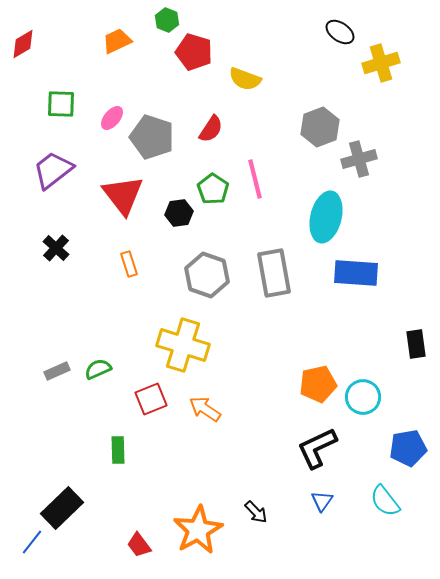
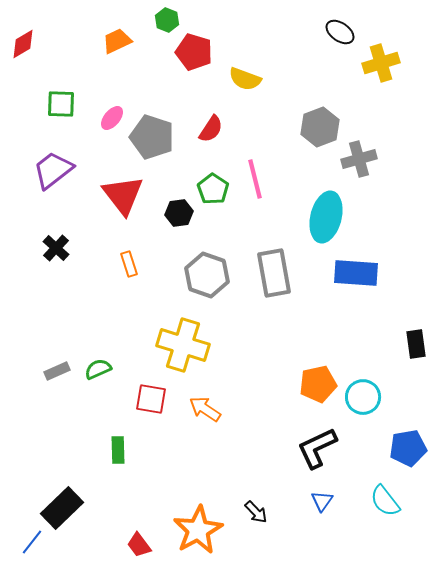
red square at (151, 399): rotated 32 degrees clockwise
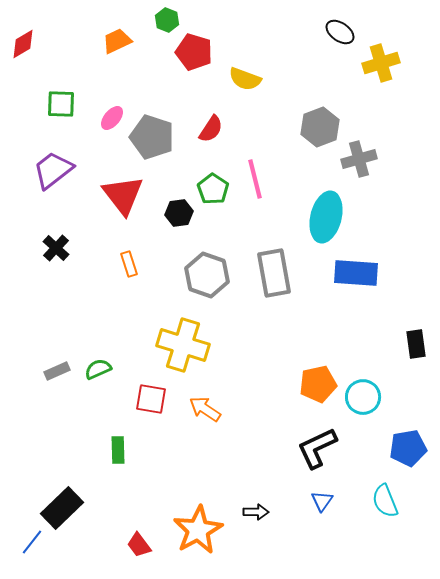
cyan semicircle at (385, 501): rotated 16 degrees clockwise
black arrow at (256, 512): rotated 45 degrees counterclockwise
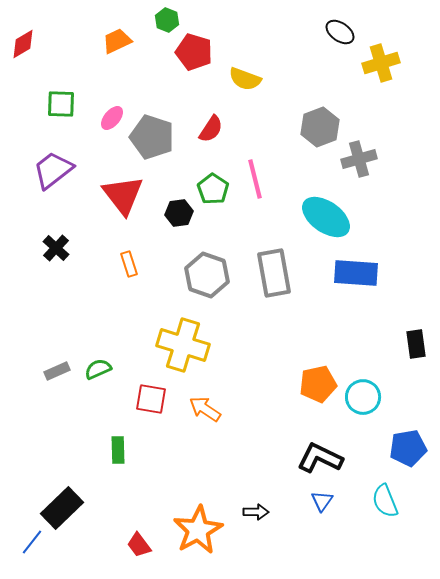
cyan ellipse at (326, 217): rotated 69 degrees counterclockwise
black L-shape at (317, 448): moved 3 px right, 10 px down; rotated 51 degrees clockwise
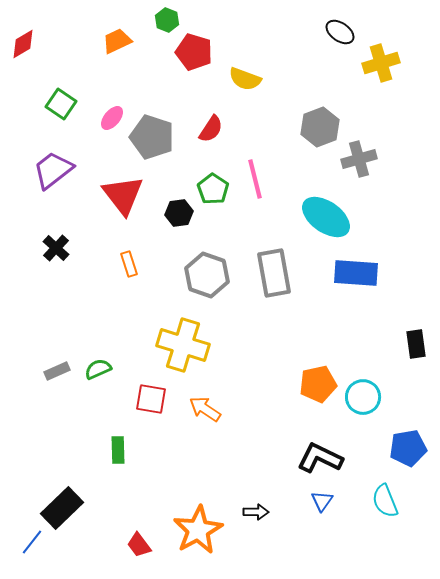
green square at (61, 104): rotated 32 degrees clockwise
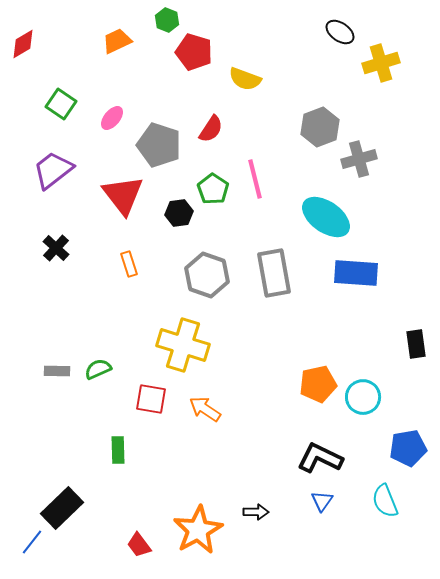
gray pentagon at (152, 137): moved 7 px right, 8 px down
gray rectangle at (57, 371): rotated 25 degrees clockwise
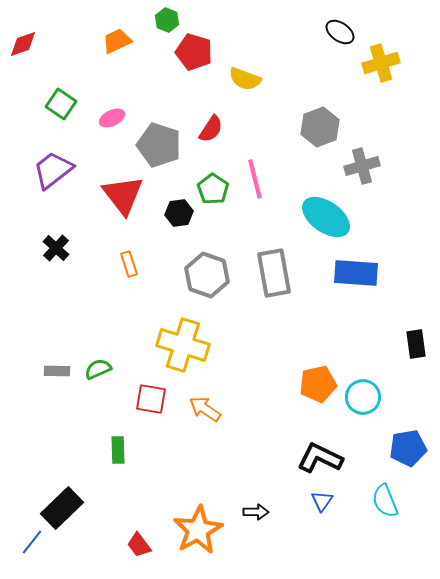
red diamond at (23, 44): rotated 12 degrees clockwise
pink ellipse at (112, 118): rotated 25 degrees clockwise
gray cross at (359, 159): moved 3 px right, 7 px down
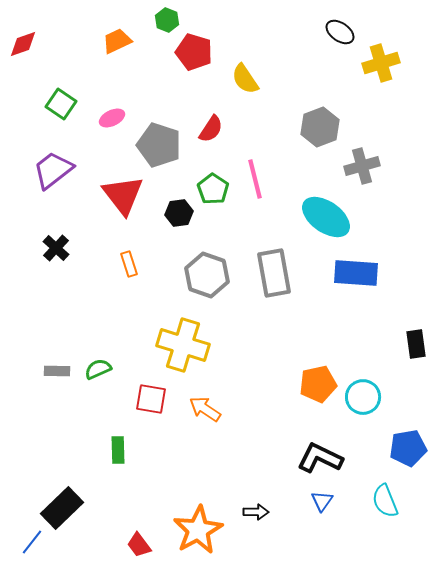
yellow semicircle at (245, 79): rotated 36 degrees clockwise
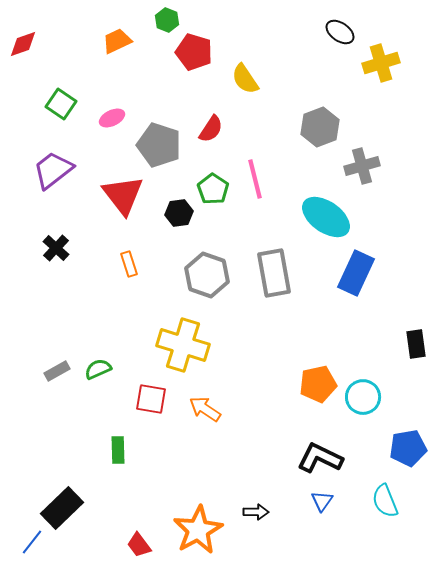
blue rectangle at (356, 273): rotated 69 degrees counterclockwise
gray rectangle at (57, 371): rotated 30 degrees counterclockwise
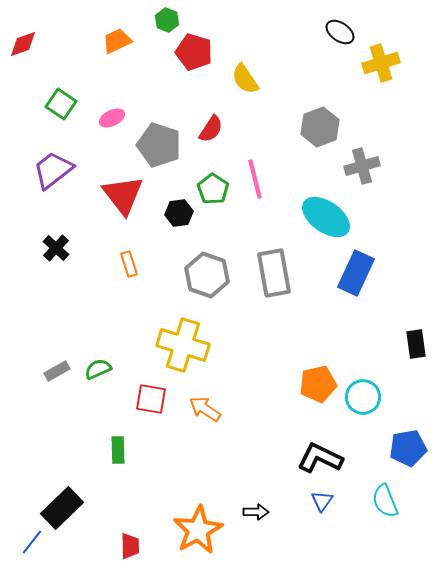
red trapezoid at (139, 545): moved 9 px left, 1 px down; rotated 144 degrees counterclockwise
